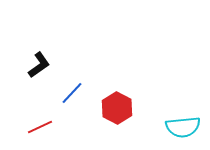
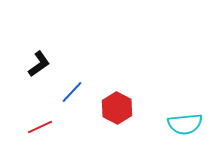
black L-shape: moved 1 px up
blue line: moved 1 px up
cyan semicircle: moved 2 px right, 3 px up
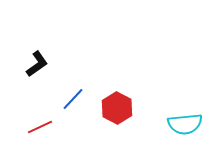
black L-shape: moved 2 px left
blue line: moved 1 px right, 7 px down
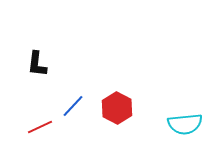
black L-shape: rotated 132 degrees clockwise
blue line: moved 7 px down
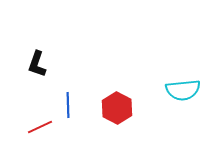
black L-shape: rotated 12 degrees clockwise
blue line: moved 5 px left, 1 px up; rotated 45 degrees counterclockwise
cyan semicircle: moved 2 px left, 34 px up
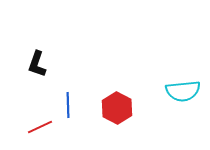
cyan semicircle: moved 1 px down
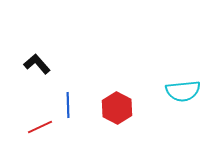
black L-shape: rotated 120 degrees clockwise
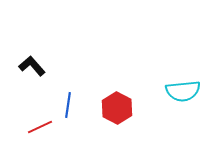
black L-shape: moved 5 px left, 2 px down
blue line: rotated 10 degrees clockwise
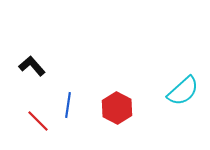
cyan semicircle: rotated 36 degrees counterclockwise
red line: moved 2 px left, 6 px up; rotated 70 degrees clockwise
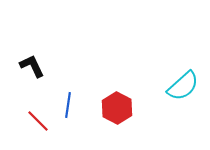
black L-shape: rotated 16 degrees clockwise
cyan semicircle: moved 5 px up
